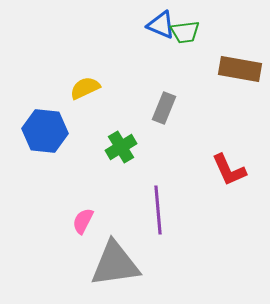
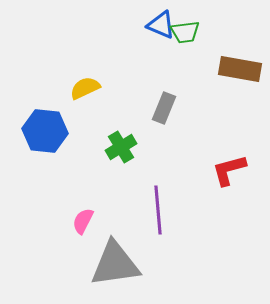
red L-shape: rotated 99 degrees clockwise
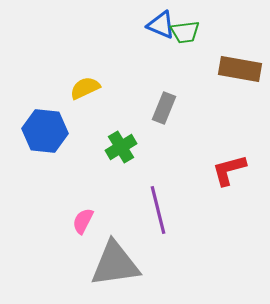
purple line: rotated 9 degrees counterclockwise
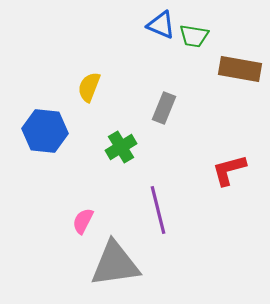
green trapezoid: moved 9 px right, 4 px down; rotated 16 degrees clockwise
yellow semicircle: moved 4 px right, 1 px up; rotated 44 degrees counterclockwise
